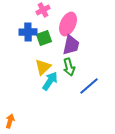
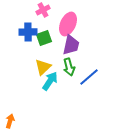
blue line: moved 9 px up
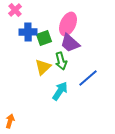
pink cross: moved 28 px left; rotated 16 degrees counterclockwise
purple trapezoid: moved 1 px left, 2 px up; rotated 120 degrees clockwise
green arrow: moved 8 px left, 6 px up
blue line: moved 1 px left, 1 px down
cyan arrow: moved 10 px right, 10 px down
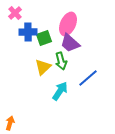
pink cross: moved 3 px down
orange arrow: moved 2 px down
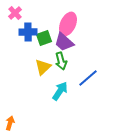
purple trapezoid: moved 6 px left, 1 px up
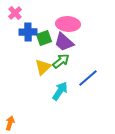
pink ellipse: rotated 70 degrees clockwise
green arrow: rotated 114 degrees counterclockwise
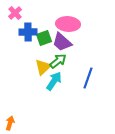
purple trapezoid: moved 2 px left
green arrow: moved 3 px left
blue line: rotated 30 degrees counterclockwise
cyan arrow: moved 6 px left, 10 px up
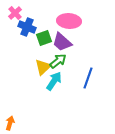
pink ellipse: moved 1 px right, 3 px up
blue cross: moved 1 px left, 5 px up; rotated 24 degrees clockwise
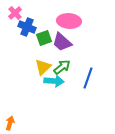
green arrow: moved 4 px right, 6 px down
cyan arrow: rotated 60 degrees clockwise
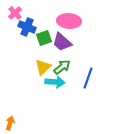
cyan arrow: moved 1 px right, 1 px down
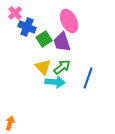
pink ellipse: rotated 60 degrees clockwise
green square: moved 1 px down; rotated 14 degrees counterclockwise
purple trapezoid: rotated 30 degrees clockwise
yellow triangle: rotated 30 degrees counterclockwise
